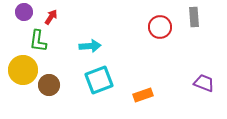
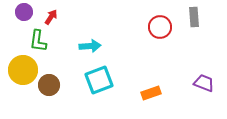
orange rectangle: moved 8 px right, 2 px up
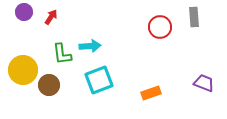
green L-shape: moved 24 px right, 13 px down; rotated 15 degrees counterclockwise
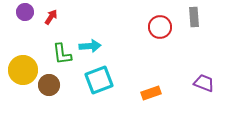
purple circle: moved 1 px right
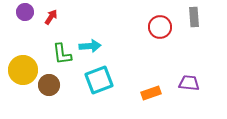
purple trapezoid: moved 15 px left; rotated 15 degrees counterclockwise
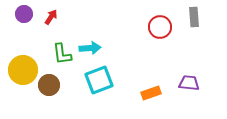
purple circle: moved 1 px left, 2 px down
cyan arrow: moved 2 px down
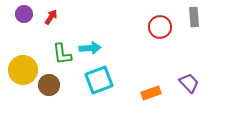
purple trapezoid: rotated 40 degrees clockwise
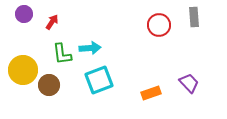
red arrow: moved 1 px right, 5 px down
red circle: moved 1 px left, 2 px up
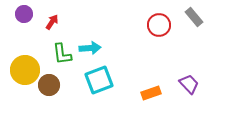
gray rectangle: rotated 36 degrees counterclockwise
yellow circle: moved 2 px right
purple trapezoid: moved 1 px down
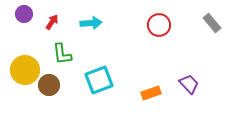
gray rectangle: moved 18 px right, 6 px down
cyan arrow: moved 1 px right, 25 px up
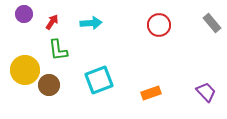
green L-shape: moved 4 px left, 4 px up
purple trapezoid: moved 17 px right, 8 px down
